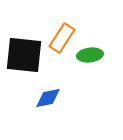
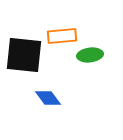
orange rectangle: moved 2 px up; rotated 52 degrees clockwise
blue diamond: rotated 64 degrees clockwise
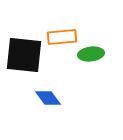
orange rectangle: moved 1 px down
green ellipse: moved 1 px right, 1 px up
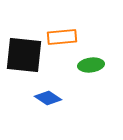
green ellipse: moved 11 px down
blue diamond: rotated 20 degrees counterclockwise
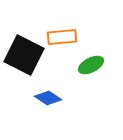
black square: rotated 21 degrees clockwise
green ellipse: rotated 20 degrees counterclockwise
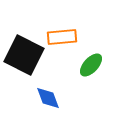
green ellipse: rotated 20 degrees counterclockwise
blue diamond: rotated 36 degrees clockwise
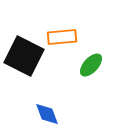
black square: moved 1 px down
blue diamond: moved 1 px left, 16 px down
